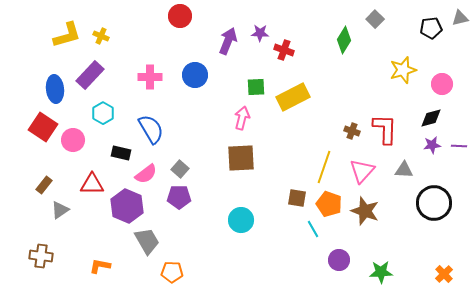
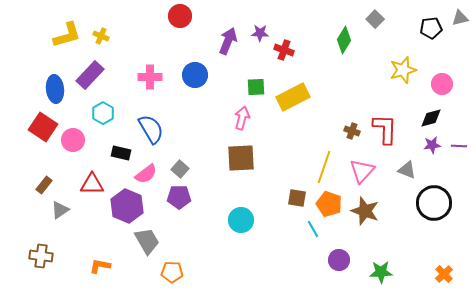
gray triangle at (404, 170): moved 3 px right; rotated 18 degrees clockwise
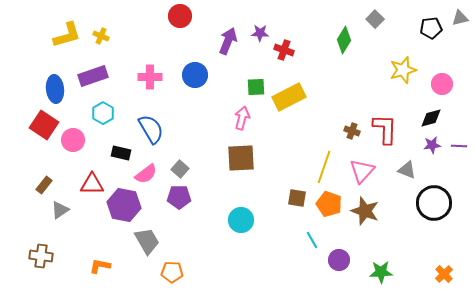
purple rectangle at (90, 75): moved 3 px right, 1 px down; rotated 28 degrees clockwise
yellow rectangle at (293, 97): moved 4 px left
red square at (43, 127): moved 1 px right, 2 px up
purple hexagon at (127, 206): moved 3 px left, 1 px up; rotated 12 degrees counterclockwise
cyan line at (313, 229): moved 1 px left, 11 px down
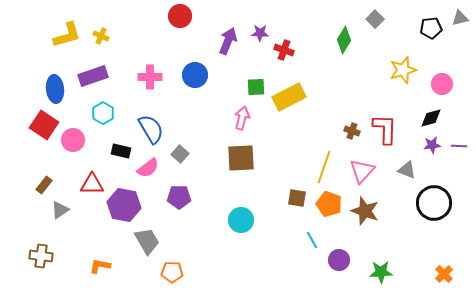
black rectangle at (121, 153): moved 2 px up
gray square at (180, 169): moved 15 px up
pink semicircle at (146, 174): moved 2 px right, 6 px up
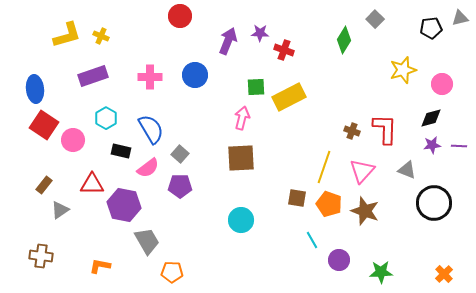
blue ellipse at (55, 89): moved 20 px left
cyan hexagon at (103, 113): moved 3 px right, 5 px down
purple pentagon at (179, 197): moved 1 px right, 11 px up
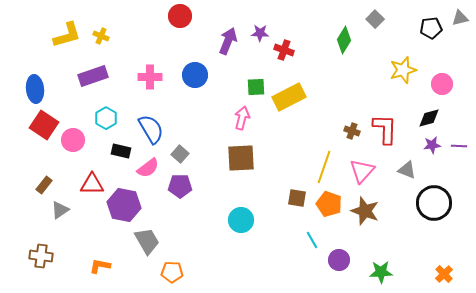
black diamond at (431, 118): moved 2 px left
